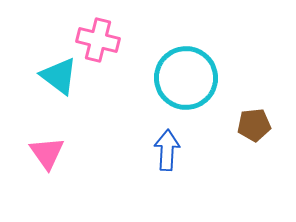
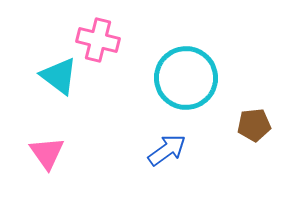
blue arrow: rotated 51 degrees clockwise
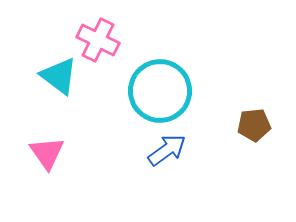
pink cross: rotated 12 degrees clockwise
cyan circle: moved 26 px left, 13 px down
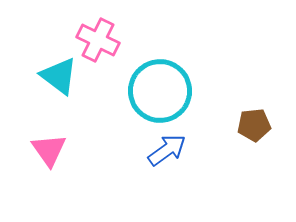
pink triangle: moved 2 px right, 3 px up
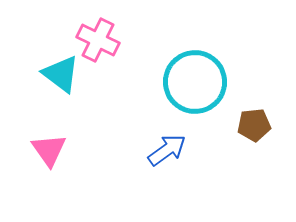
cyan triangle: moved 2 px right, 2 px up
cyan circle: moved 35 px right, 9 px up
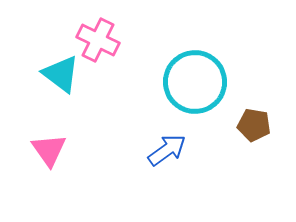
brown pentagon: rotated 16 degrees clockwise
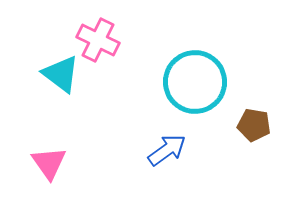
pink triangle: moved 13 px down
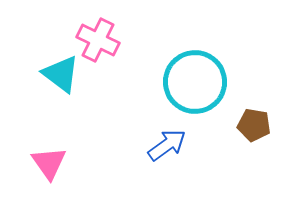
blue arrow: moved 5 px up
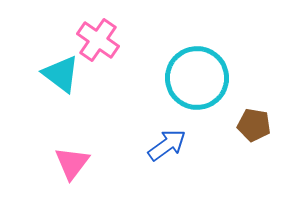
pink cross: rotated 9 degrees clockwise
cyan circle: moved 2 px right, 4 px up
pink triangle: moved 23 px right; rotated 12 degrees clockwise
